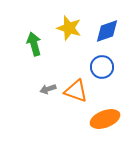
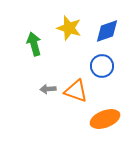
blue circle: moved 1 px up
gray arrow: rotated 14 degrees clockwise
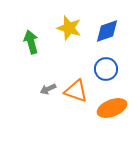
green arrow: moved 3 px left, 2 px up
blue circle: moved 4 px right, 3 px down
gray arrow: rotated 21 degrees counterclockwise
orange ellipse: moved 7 px right, 11 px up
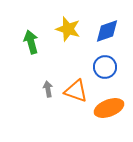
yellow star: moved 1 px left, 1 px down
blue circle: moved 1 px left, 2 px up
gray arrow: rotated 105 degrees clockwise
orange ellipse: moved 3 px left
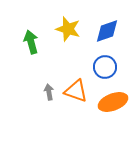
gray arrow: moved 1 px right, 3 px down
orange ellipse: moved 4 px right, 6 px up
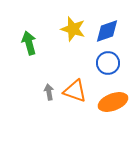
yellow star: moved 5 px right
green arrow: moved 2 px left, 1 px down
blue circle: moved 3 px right, 4 px up
orange triangle: moved 1 px left
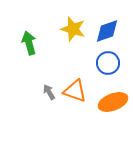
gray arrow: rotated 21 degrees counterclockwise
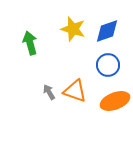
green arrow: moved 1 px right
blue circle: moved 2 px down
orange ellipse: moved 2 px right, 1 px up
